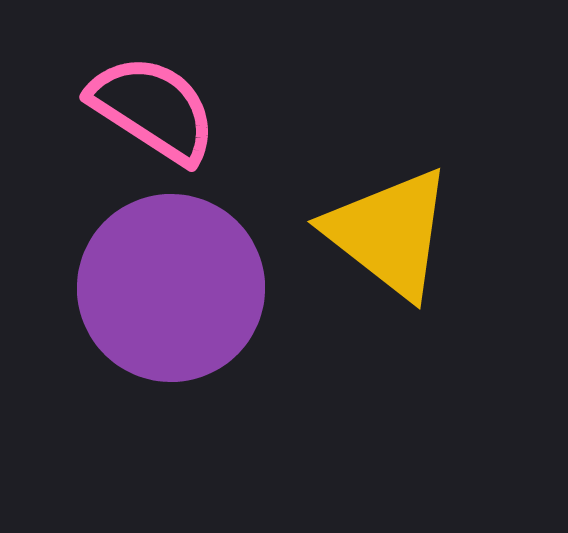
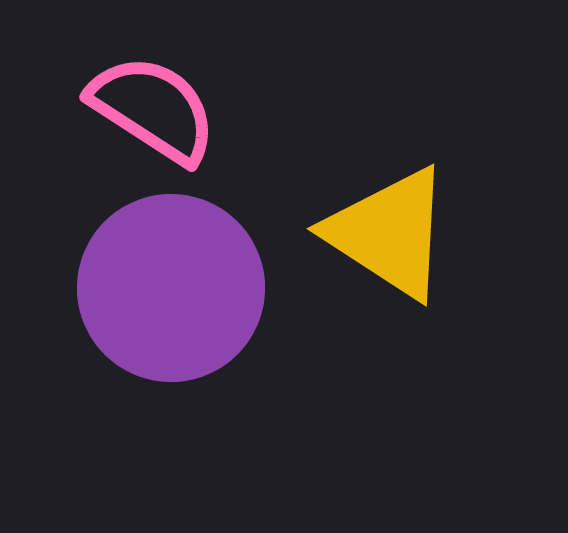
yellow triangle: rotated 5 degrees counterclockwise
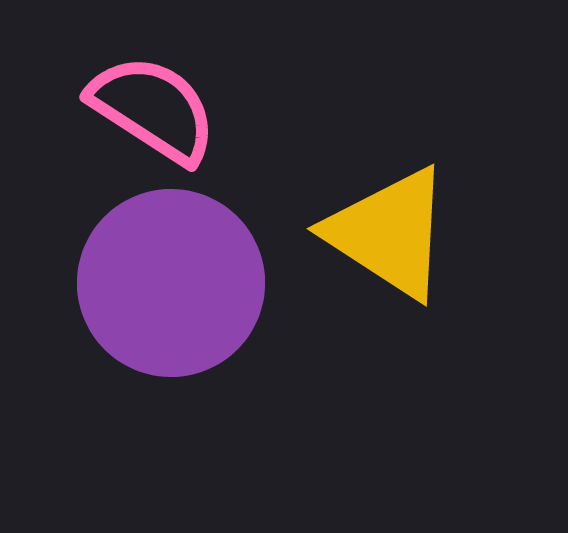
purple circle: moved 5 px up
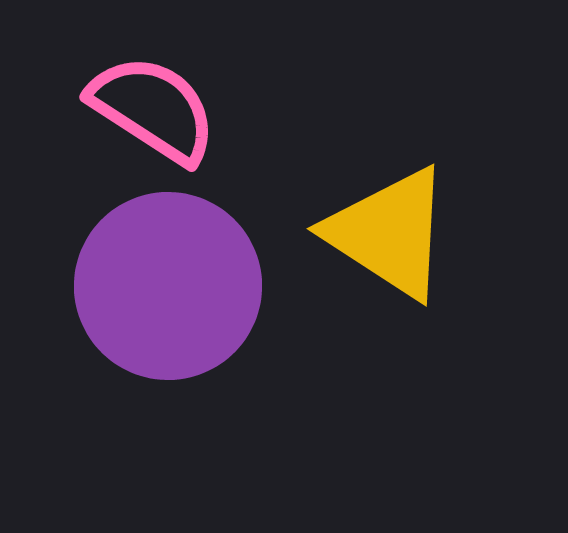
purple circle: moved 3 px left, 3 px down
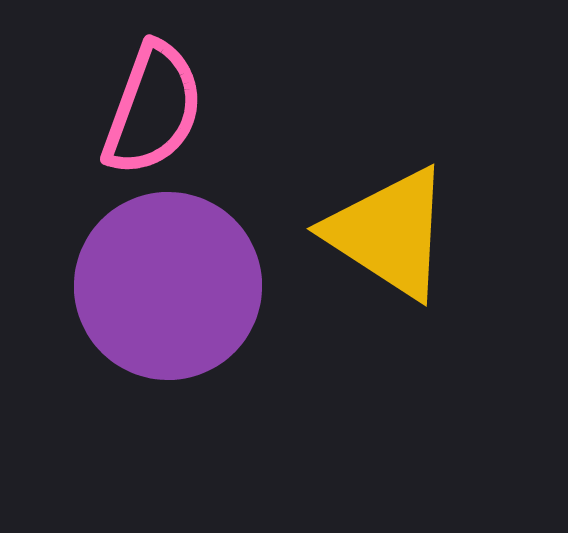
pink semicircle: rotated 77 degrees clockwise
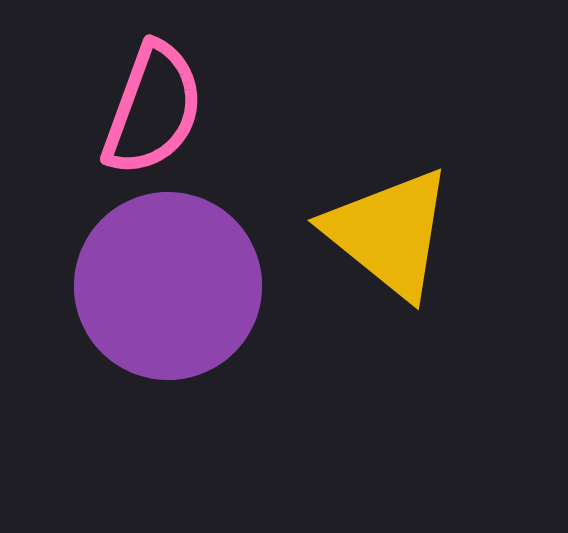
yellow triangle: rotated 6 degrees clockwise
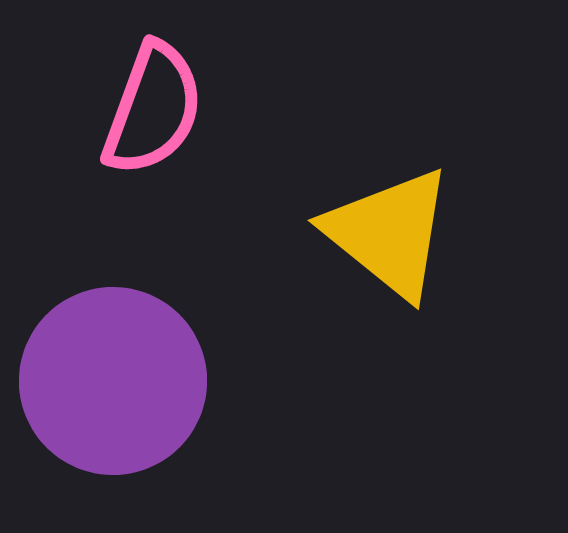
purple circle: moved 55 px left, 95 px down
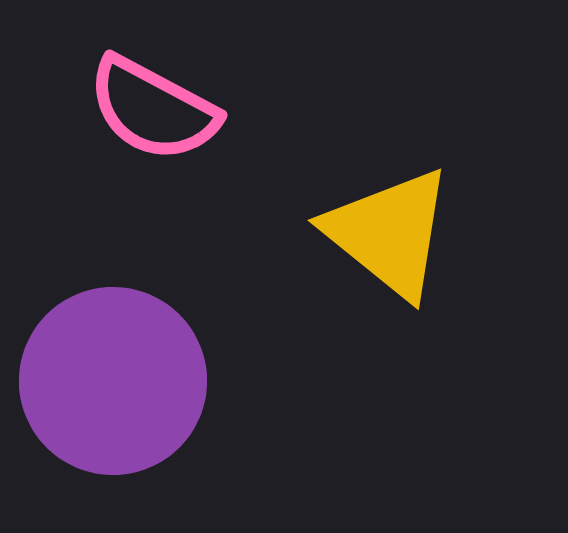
pink semicircle: rotated 98 degrees clockwise
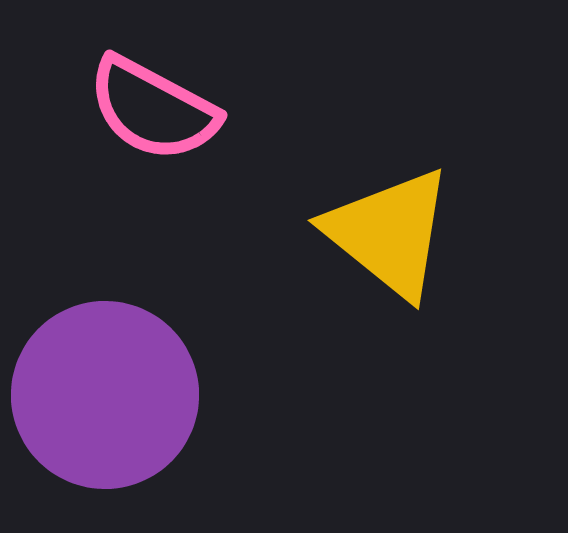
purple circle: moved 8 px left, 14 px down
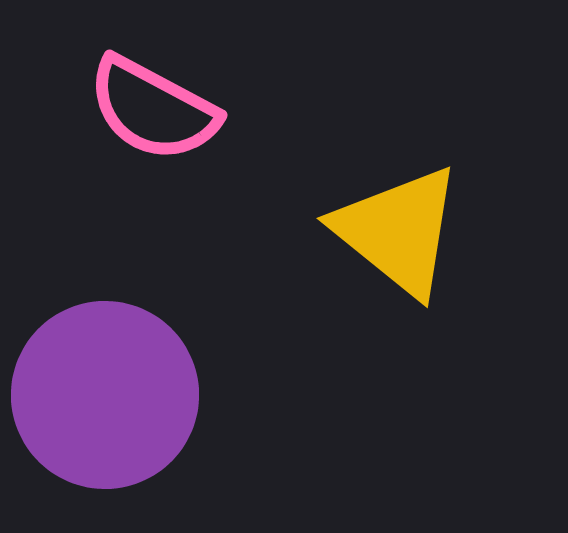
yellow triangle: moved 9 px right, 2 px up
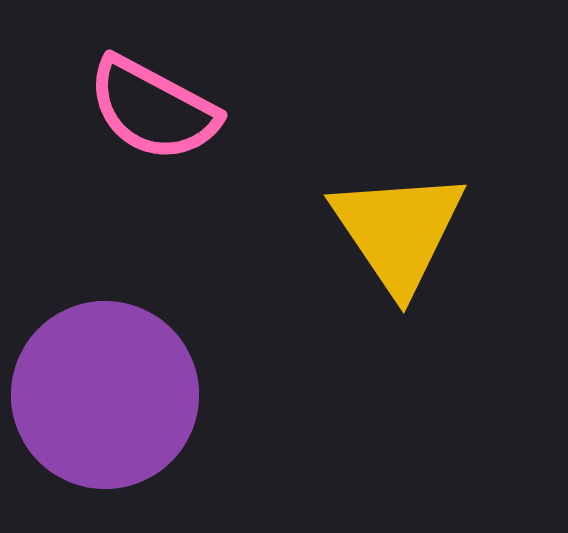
yellow triangle: rotated 17 degrees clockwise
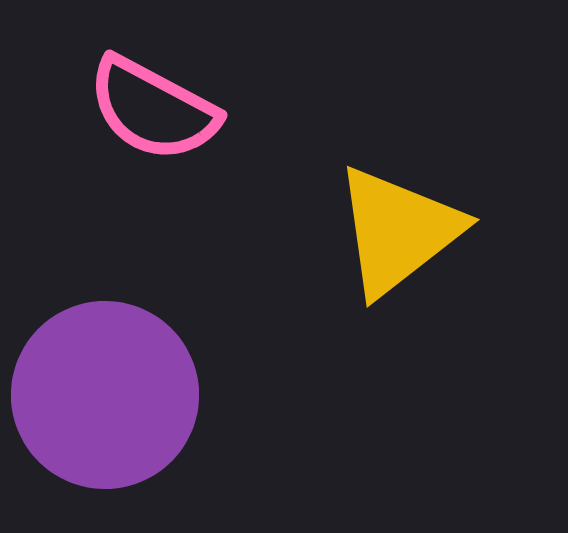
yellow triangle: rotated 26 degrees clockwise
